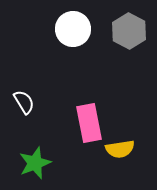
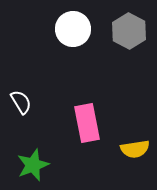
white semicircle: moved 3 px left
pink rectangle: moved 2 px left
yellow semicircle: moved 15 px right
green star: moved 2 px left, 2 px down
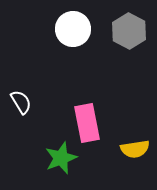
green star: moved 28 px right, 7 px up
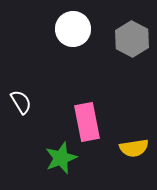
gray hexagon: moved 3 px right, 8 px down
pink rectangle: moved 1 px up
yellow semicircle: moved 1 px left, 1 px up
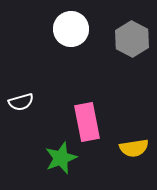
white circle: moved 2 px left
white semicircle: rotated 105 degrees clockwise
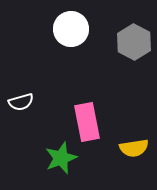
gray hexagon: moved 2 px right, 3 px down
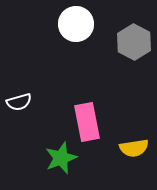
white circle: moved 5 px right, 5 px up
white semicircle: moved 2 px left
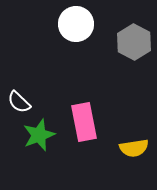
white semicircle: rotated 60 degrees clockwise
pink rectangle: moved 3 px left
green star: moved 22 px left, 23 px up
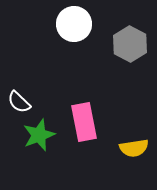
white circle: moved 2 px left
gray hexagon: moved 4 px left, 2 px down
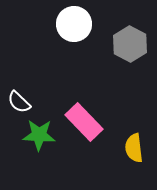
pink rectangle: rotated 33 degrees counterclockwise
green star: rotated 24 degrees clockwise
yellow semicircle: rotated 92 degrees clockwise
